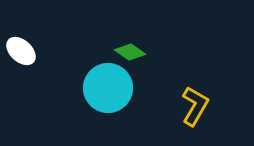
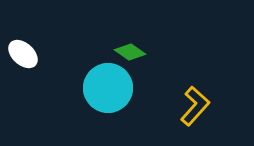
white ellipse: moved 2 px right, 3 px down
yellow L-shape: rotated 12 degrees clockwise
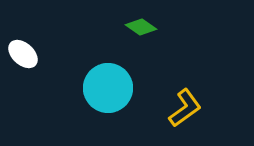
green diamond: moved 11 px right, 25 px up
yellow L-shape: moved 10 px left, 2 px down; rotated 12 degrees clockwise
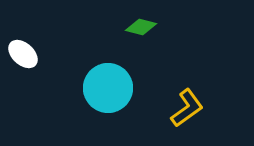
green diamond: rotated 20 degrees counterclockwise
yellow L-shape: moved 2 px right
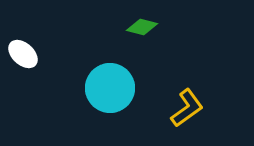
green diamond: moved 1 px right
cyan circle: moved 2 px right
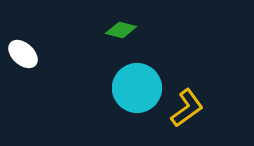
green diamond: moved 21 px left, 3 px down
cyan circle: moved 27 px right
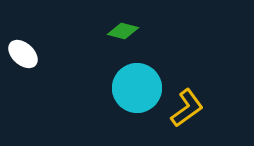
green diamond: moved 2 px right, 1 px down
